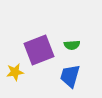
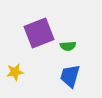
green semicircle: moved 4 px left, 1 px down
purple square: moved 17 px up
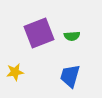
green semicircle: moved 4 px right, 10 px up
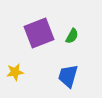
green semicircle: rotated 56 degrees counterclockwise
blue trapezoid: moved 2 px left
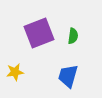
green semicircle: moved 1 px right; rotated 21 degrees counterclockwise
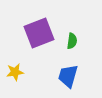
green semicircle: moved 1 px left, 5 px down
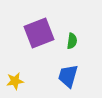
yellow star: moved 9 px down
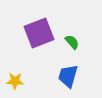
green semicircle: moved 1 px down; rotated 49 degrees counterclockwise
yellow star: rotated 12 degrees clockwise
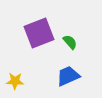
green semicircle: moved 2 px left
blue trapezoid: rotated 50 degrees clockwise
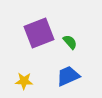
yellow star: moved 9 px right
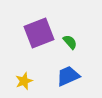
yellow star: rotated 24 degrees counterclockwise
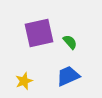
purple square: rotated 8 degrees clockwise
